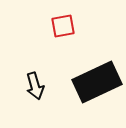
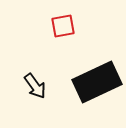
black arrow: rotated 20 degrees counterclockwise
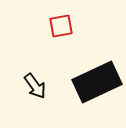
red square: moved 2 px left
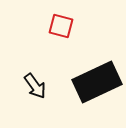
red square: rotated 25 degrees clockwise
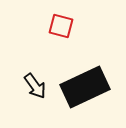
black rectangle: moved 12 px left, 5 px down
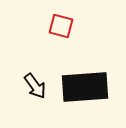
black rectangle: rotated 21 degrees clockwise
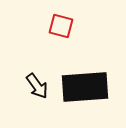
black arrow: moved 2 px right
